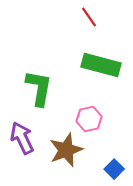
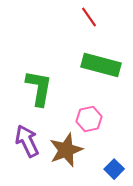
purple arrow: moved 5 px right, 3 px down
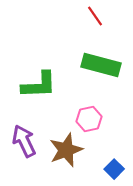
red line: moved 6 px right, 1 px up
green L-shape: moved 3 px up; rotated 78 degrees clockwise
purple arrow: moved 3 px left
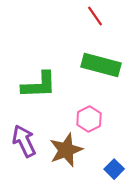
pink hexagon: rotated 15 degrees counterclockwise
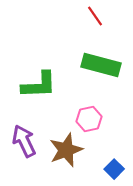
pink hexagon: rotated 15 degrees clockwise
